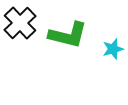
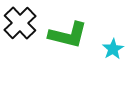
cyan star: rotated 15 degrees counterclockwise
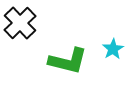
green L-shape: moved 26 px down
